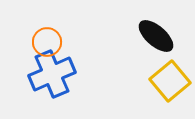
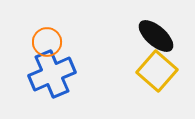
yellow square: moved 13 px left, 10 px up; rotated 9 degrees counterclockwise
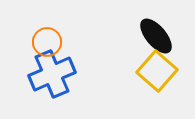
black ellipse: rotated 9 degrees clockwise
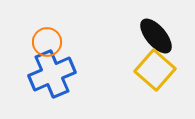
yellow square: moved 2 px left, 1 px up
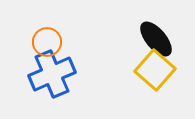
black ellipse: moved 3 px down
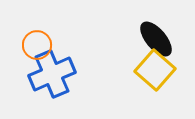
orange circle: moved 10 px left, 3 px down
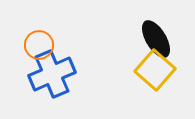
black ellipse: rotated 9 degrees clockwise
orange circle: moved 2 px right
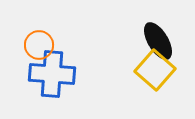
black ellipse: moved 2 px right, 2 px down
blue cross: rotated 27 degrees clockwise
